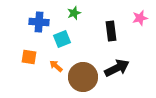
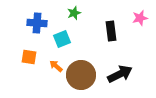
blue cross: moved 2 px left, 1 px down
black arrow: moved 3 px right, 6 px down
brown circle: moved 2 px left, 2 px up
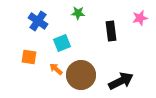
green star: moved 4 px right; rotated 24 degrees clockwise
blue cross: moved 1 px right, 2 px up; rotated 30 degrees clockwise
cyan square: moved 4 px down
orange arrow: moved 3 px down
black arrow: moved 1 px right, 7 px down
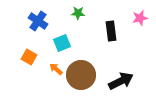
orange square: rotated 21 degrees clockwise
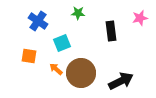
orange square: moved 1 px up; rotated 21 degrees counterclockwise
brown circle: moved 2 px up
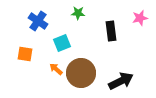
orange square: moved 4 px left, 2 px up
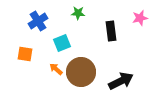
blue cross: rotated 24 degrees clockwise
brown circle: moved 1 px up
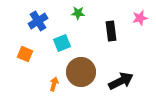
orange square: rotated 14 degrees clockwise
orange arrow: moved 2 px left, 15 px down; rotated 64 degrees clockwise
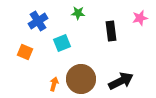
orange square: moved 2 px up
brown circle: moved 7 px down
